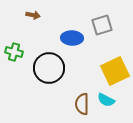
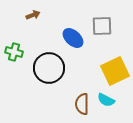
brown arrow: rotated 32 degrees counterclockwise
gray square: moved 1 px down; rotated 15 degrees clockwise
blue ellipse: moved 1 px right; rotated 40 degrees clockwise
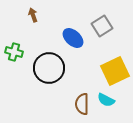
brown arrow: rotated 88 degrees counterclockwise
gray square: rotated 30 degrees counterclockwise
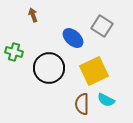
gray square: rotated 25 degrees counterclockwise
yellow square: moved 21 px left
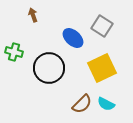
yellow square: moved 8 px right, 3 px up
cyan semicircle: moved 4 px down
brown semicircle: rotated 135 degrees counterclockwise
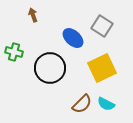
black circle: moved 1 px right
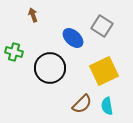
yellow square: moved 2 px right, 3 px down
cyan semicircle: moved 1 px right, 2 px down; rotated 54 degrees clockwise
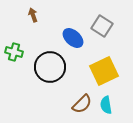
black circle: moved 1 px up
cyan semicircle: moved 1 px left, 1 px up
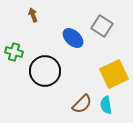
black circle: moved 5 px left, 4 px down
yellow square: moved 10 px right, 3 px down
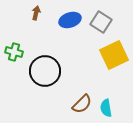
brown arrow: moved 3 px right, 2 px up; rotated 32 degrees clockwise
gray square: moved 1 px left, 4 px up
blue ellipse: moved 3 px left, 18 px up; rotated 60 degrees counterclockwise
yellow square: moved 19 px up
cyan semicircle: moved 3 px down
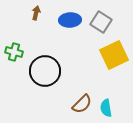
blue ellipse: rotated 15 degrees clockwise
